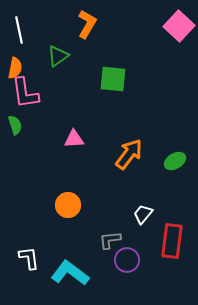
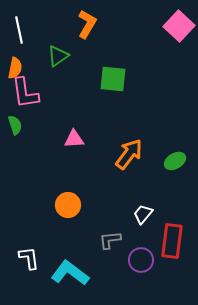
purple circle: moved 14 px right
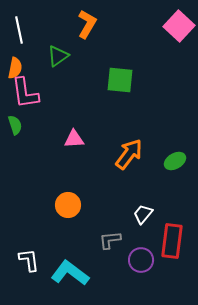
green square: moved 7 px right, 1 px down
white L-shape: moved 2 px down
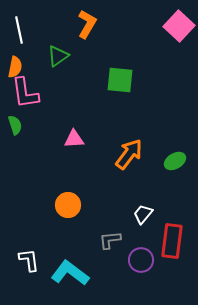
orange semicircle: moved 1 px up
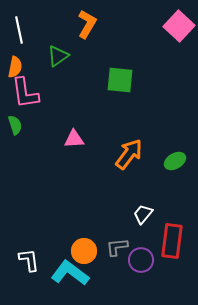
orange circle: moved 16 px right, 46 px down
gray L-shape: moved 7 px right, 7 px down
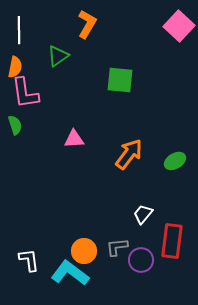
white line: rotated 12 degrees clockwise
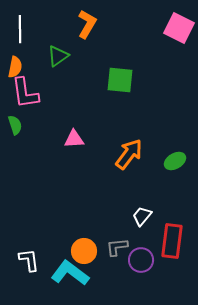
pink square: moved 2 px down; rotated 16 degrees counterclockwise
white line: moved 1 px right, 1 px up
white trapezoid: moved 1 px left, 2 px down
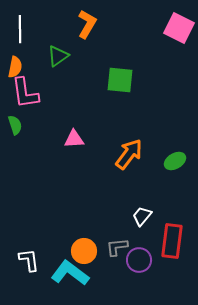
purple circle: moved 2 px left
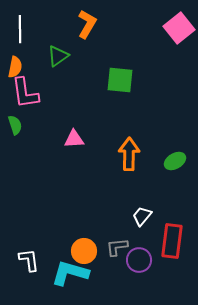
pink square: rotated 24 degrees clockwise
orange arrow: rotated 36 degrees counterclockwise
cyan L-shape: rotated 21 degrees counterclockwise
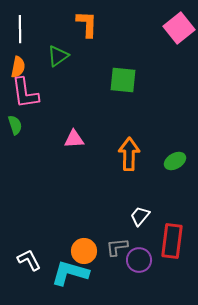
orange L-shape: rotated 28 degrees counterclockwise
orange semicircle: moved 3 px right
green square: moved 3 px right
white trapezoid: moved 2 px left
white L-shape: rotated 20 degrees counterclockwise
